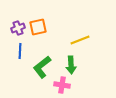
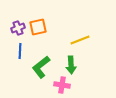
green L-shape: moved 1 px left
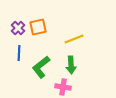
purple cross: rotated 24 degrees counterclockwise
yellow line: moved 6 px left, 1 px up
blue line: moved 1 px left, 2 px down
pink cross: moved 1 px right, 2 px down
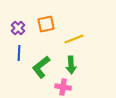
orange square: moved 8 px right, 3 px up
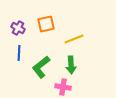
purple cross: rotated 16 degrees counterclockwise
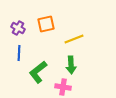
green L-shape: moved 3 px left, 5 px down
